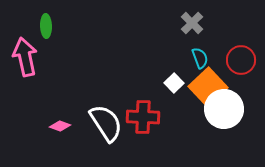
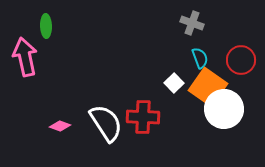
gray cross: rotated 25 degrees counterclockwise
orange square: rotated 12 degrees counterclockwise
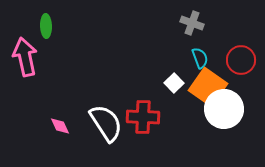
pink diamond: rotated 45 degrees clockwise
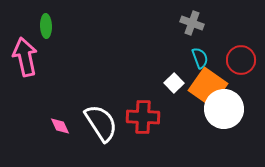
white semicircle: moved 5 px left
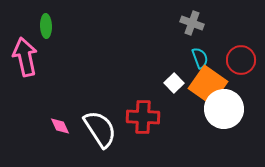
orange square: moved 2 px up
white semicircle: moved 1 px left, 6 px down
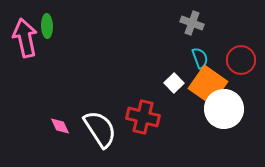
green ellipse: moved 1 px right
pink arrow: moved 19 px up
red cross: rotated 12 degrees clockwise
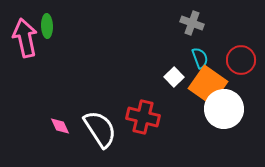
white square: moved 6 px up
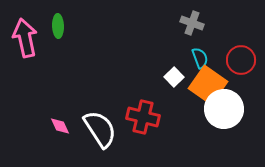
green ellipse: moved 11 px right
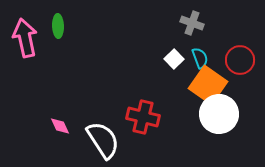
red circle: moved 1 px left
white square: moved 18 px up
white circle: moved 5 px left, 5 px down
white semicircle: moved 3 px right, 11 px down
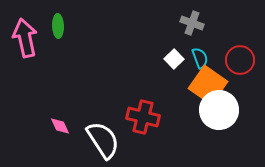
white circle: moved 4 px up
